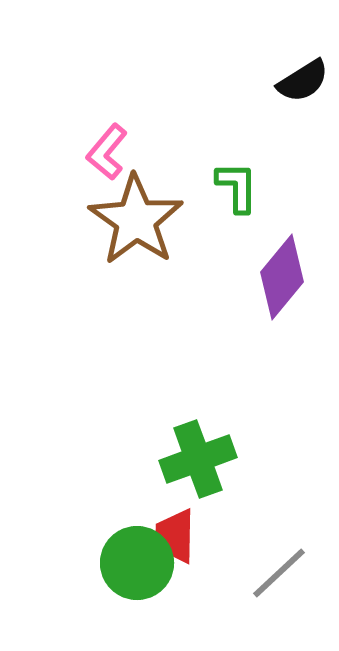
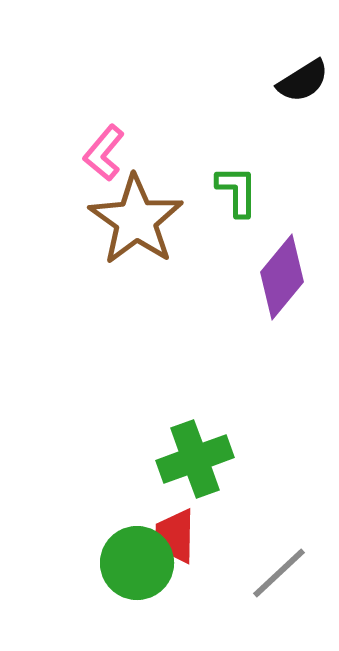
pink L-shape: moved 3 px left, 1 px down
green L-shape: moved 4 px down
green cross: moved 3 px left
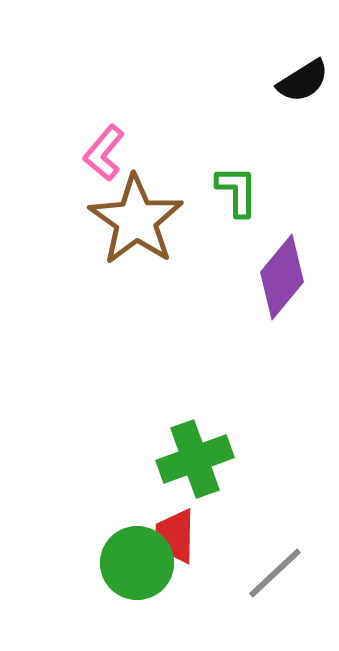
gray line: moved 4 px left
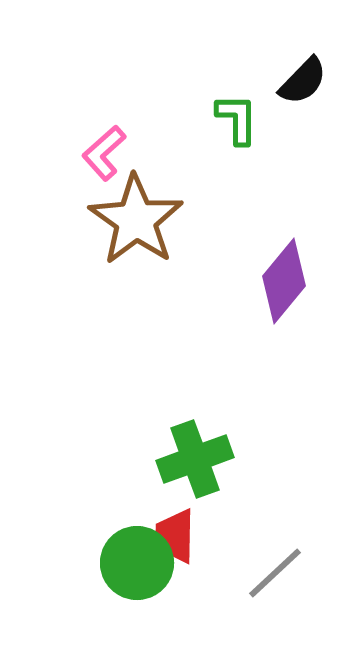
black semicircle: rotated 14 degrees counterclockwise
pink L-shape: rotated 8 degrees clockwise
green L-shape: moved 72 px up
purple diamond: moved 2 px right, 4 px down
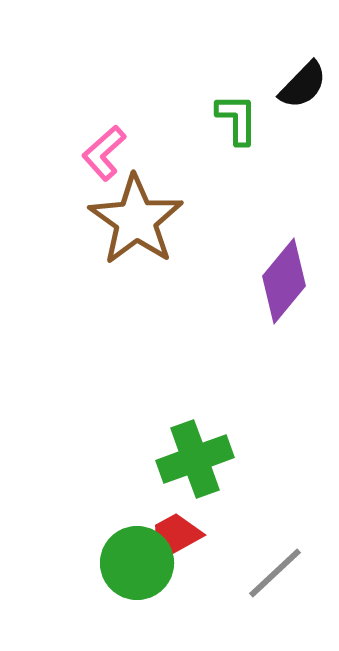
black semicircle: moved 4 px down
red trapezoid: rotated 60 degrees clockwise
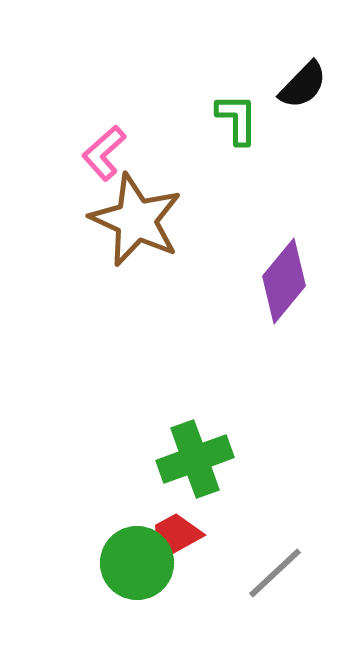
brown star: rotated 10 degrees counterclockwise
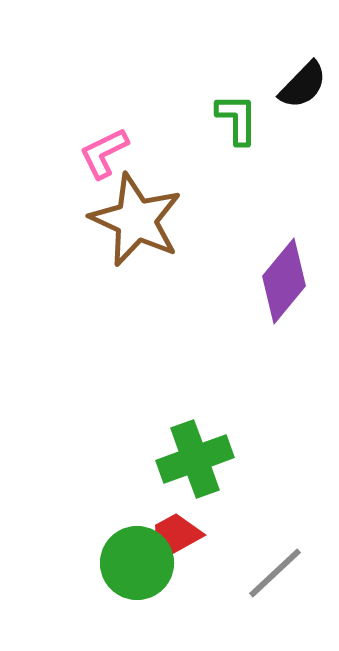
pink L-shape: rotated 16 degrees clockwise
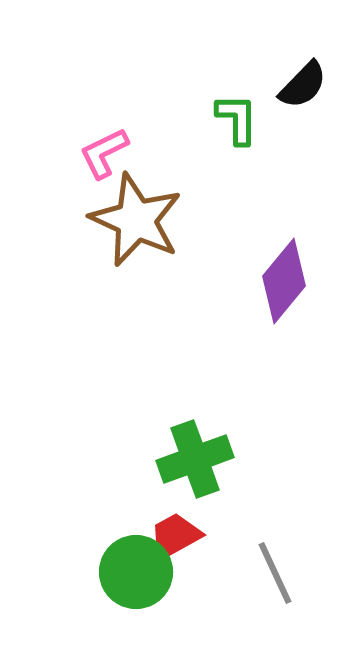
green circle: moved 1 px left, 9 px down
gray line: rotated 72 degrees counterclockwise
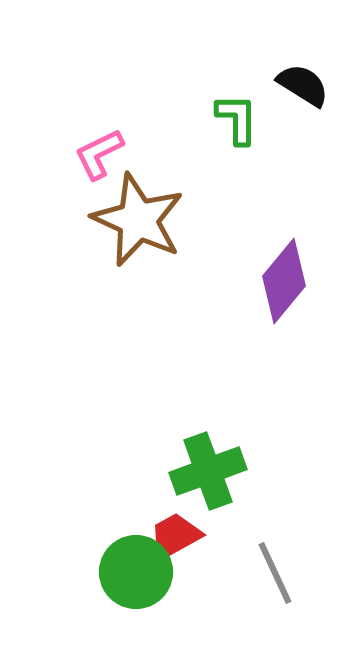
black semicircle: rotated 102 degrees counterclockwise
pink L-shape: moved 5 px left, 1 px down
brown star: moved 2 px right
green cross: moved 13 px right, 12 px down
